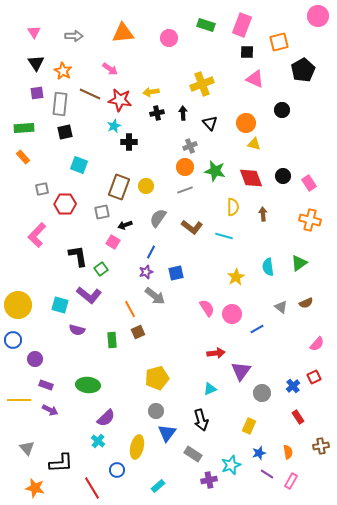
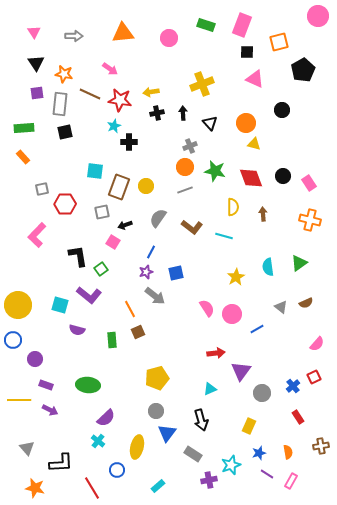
orange star at (63, 71): moved 1 px right, 3 px down; rotated 18 degrees counterclockwise
cyan square at (79, 165): moved 16 px right, 6 px down; rotated 12 degrees counterclockwise
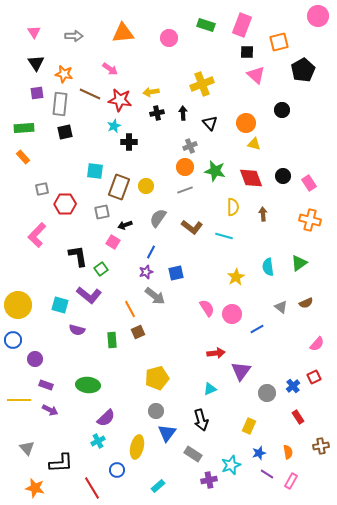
pink triangle at (255, 79): moved 1 px right, 4 px up; rotated 18 degrees clockwise
gray circle at (262, 393): moved 5 px right
cyan cross at (98, 441): rotated 24 degrees clockwise
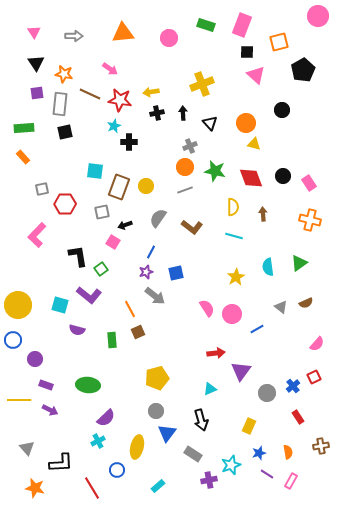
cyan line at (224, 236): moved 10 px right
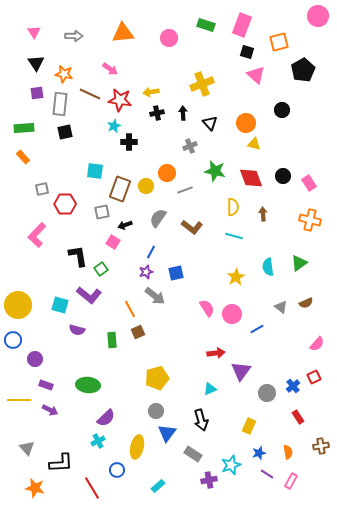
black square at (247, 52): rotated 16 degrees clockwise
orange circle at (185, 167): moved 18 px left, 6 px down
brown rectangle at (119, 187): moved 1 px right, 2 px down
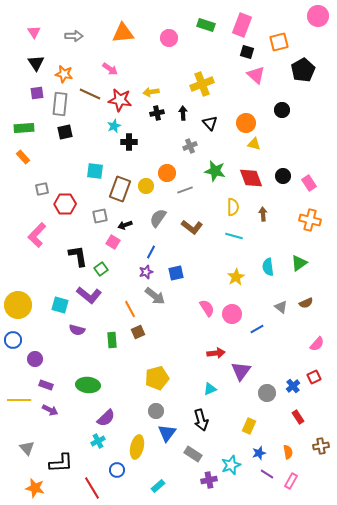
gray square at (102, 212): moved 2 px left, 4 px down
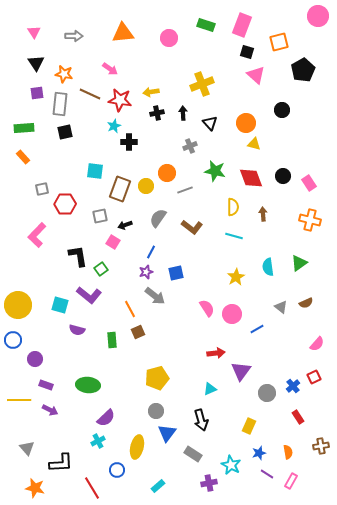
cyan star at (231, 465): rotated 24 degrees counterclockwise
purple cross at (209, 480): moved 3 px down
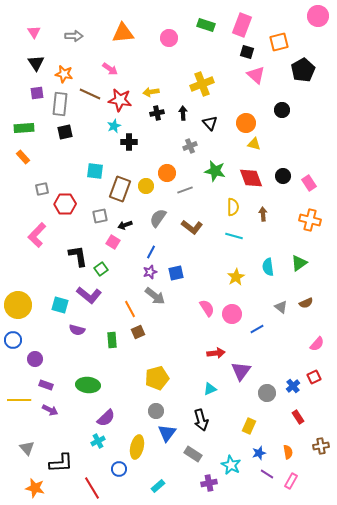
purple star at (146, 272): moved 4 px right
blue circle at (117, 470): moved 2 px right, 1 px up
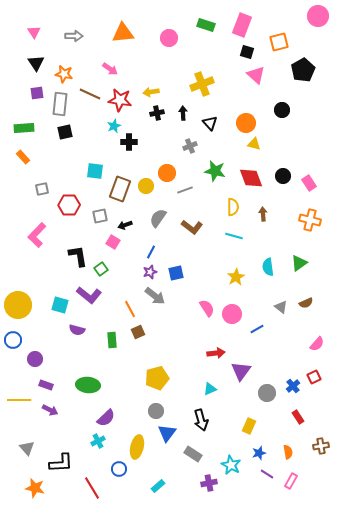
red hexagon at (65, 204): moved 4 px right, 1 px down
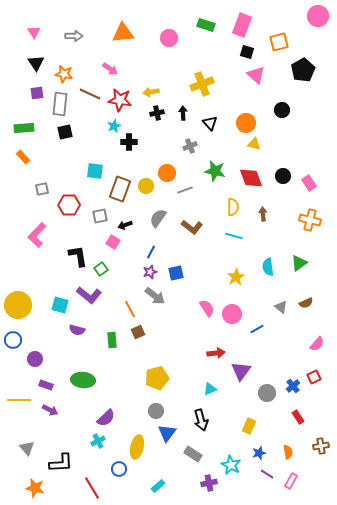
green ellipse at (88, 385): moved 5 px left, 5 px up
